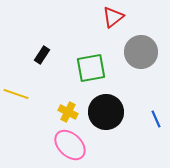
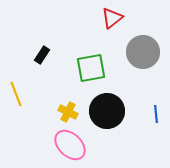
red triangle: moved 1 px left, 1 px down
gray circle: moved 2 px right
yellow line: rotated 50 degrees clockwise
black circle: moved 1 px right, 1 px up
blue line: moved 5 px up; rotated 18 degrees clockwise
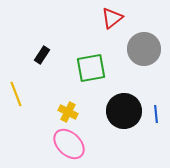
gray circle: moved 1 px right, 3 px up
black circle: moved 17 px right
pink ellipse: moved 1 px left, 1 px up
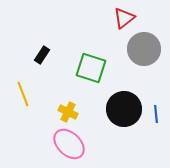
red triangle: moved 12 px right
green square: rotated 28 degrees clockwise
yellow line: moved 7 px right
black circle: moved 2 px up
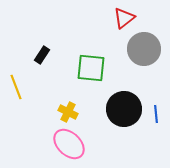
green square: rotated 12 degrees counterclockwise
yellow line: moved 7 px left, 7 px up
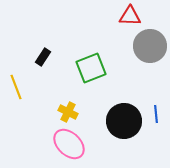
red triangle: moved 6 px right, 2 px up; rotated 40 degrees clockwise
gray circle: moved 6 px right, 3 px up
black rectangle: moved 1 px right, 2 px down
green square: rotated 28 degrees counterclockwise
black circle: moved 12 px down
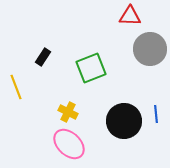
gray circle: moved 3 px down
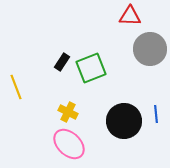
black rectangle: moved 19 px right, 5 px down
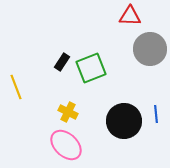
pink ellipse: moved 3 px left, 1 px down
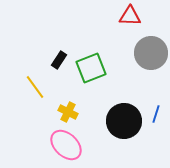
gray circle: moved 1 px right, 4 px down
black rectangle: moved 3 px left, 2 px up
yellow line: moved 19 px right; rotated 15 degrees counterclockwise
blue line: rotated 24 degrees clockwise
